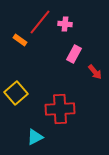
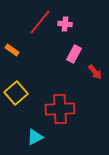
orange rectangle: moved 8 px left, 10 px down
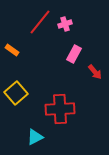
pink cross: rotated 24 degrees counterclockwise
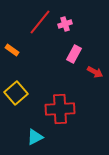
red arrow: rotated 21 degrees counterclockwise
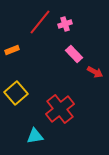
orange rectangle: rotated 56 degrees counterclockwise
pink rectangle: rotated 72 degrees counterclockwise
red cross: rotated 36 degrees counterclockwise
cyan triangle: moved 1 px up; rotated 18 degrees clockwise
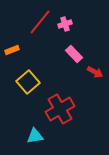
yellow square: moved 12 px right, 11 px up
red cross: rotated 8 degrees clockwise
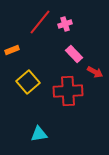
red cross: moved 8 px right, 18 px up; rotated 28 degrees clockwise
cyan triangle: moved 4 px right, 2 px up
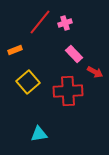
pink cross: moved 1 px up
orange rectangle: moved 3 px right
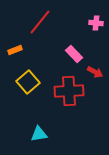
pink cross: moved 31 px right; rotated 24 degrees clockwise
red cross: moved 1 px right
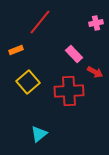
pink cross: rotated 16 degrees counterclockwise
orange rectangle: moved 1 px right
cyan triangle: rotated 30 degrees counterclockwise
